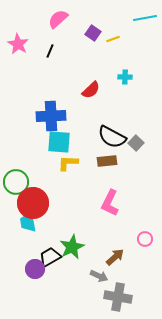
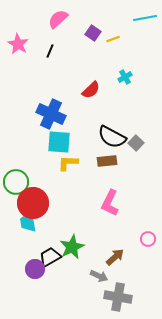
cyan cross: rotated 32 degrees counterclockwise
blue cross: moved 2 px up; rotated 28 degrees clockwise
pink circle: moved 3 px right
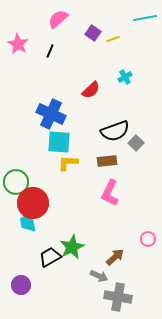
black semicircle: moved 3 px right, 6 px up; rotated 48 degrees counterclockwise
pink L-shape: moved 10 px up
purple circle: moved 14 px left, 16 px down
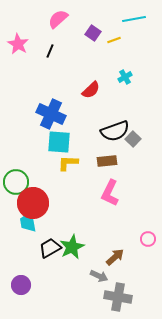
cyan line: moved 11 px left, 1 px down
yellow line: moved 1 px right, 1 px down
gray square: moved 3 px left, 4 px up
black trapezoid: moved 9 px up
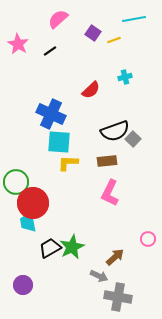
black line: rotated 32 degrees clockwise
cyan cross: rotated 16 degrees clockwise
purple circle: moved 2 px right
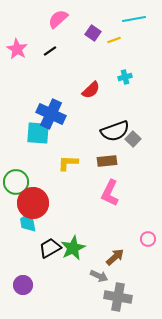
pink star: moved 1 px left, 5 px down
cyan square: moved 21 px left, 9 px up
green star: moved 1 px right, 1 px down
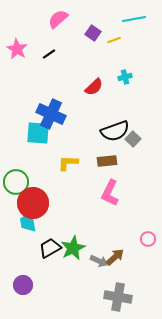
black line: moved 1 px left, 3 px down
red semicircle: moved 3 px right, 3 px up
gray arrow: moved 15 px up
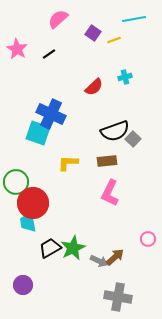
cyan square: rotated 15 degrees clockwise
